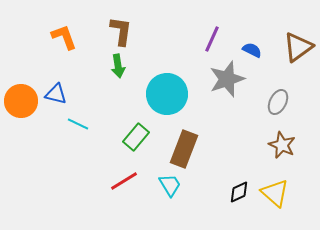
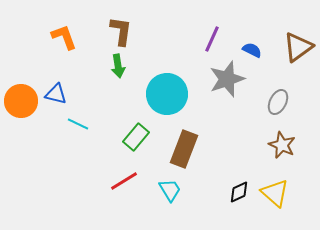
cyan trapezoid: moved 5 px down
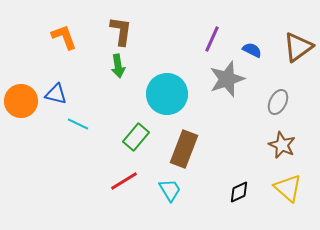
yellow triangle: moved 13 px right, 5 px up
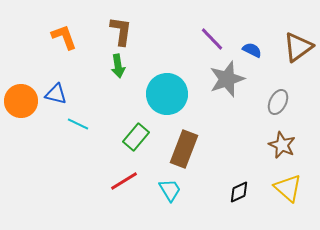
purple line: rotated 68 degrees counterclockwise
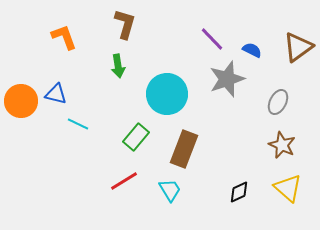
brown L-shape: moved 4 px right, 7 px up; rotated 8 degrees clockwise
